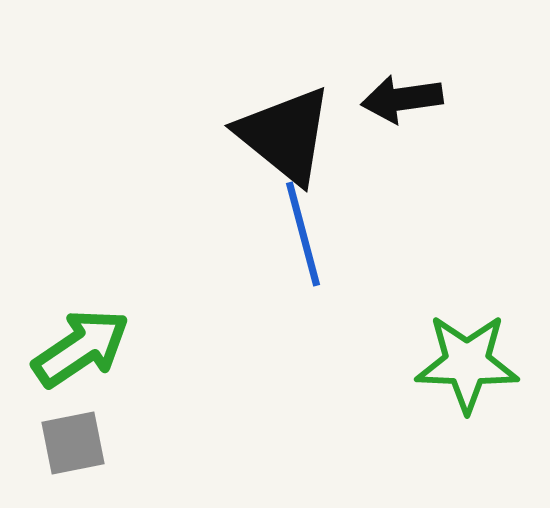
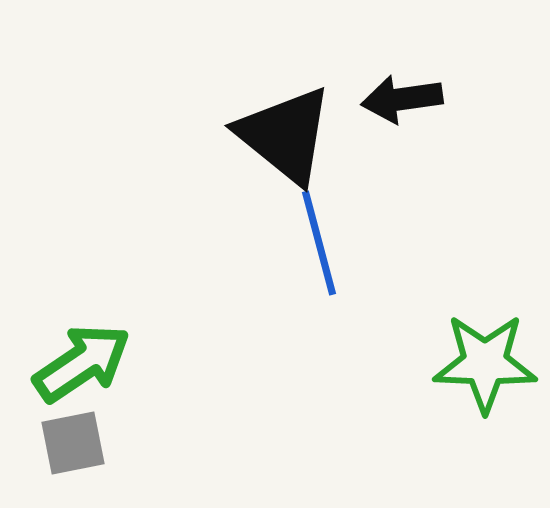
blue line: moved 16 px right, 9 px down
green arrow: moved 1 px right, 15 px down
green star: moved 18 px right
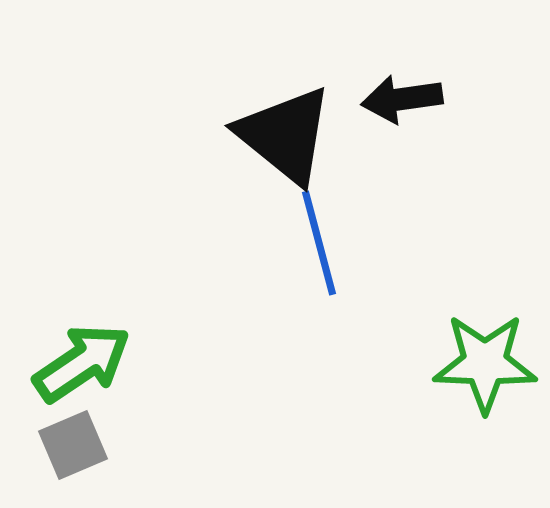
gray square: moved 2 px down; rotated 12 degrees counterclockwise
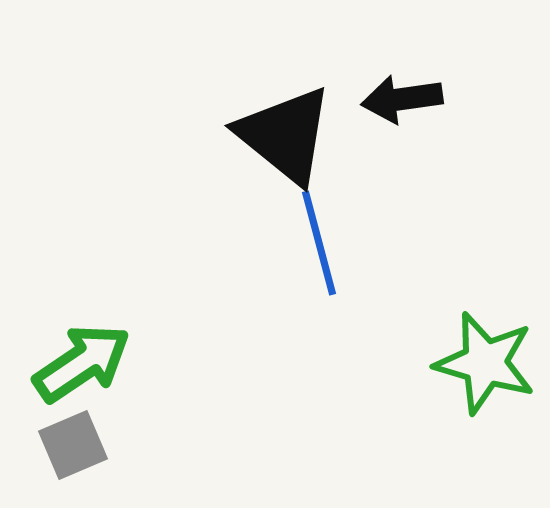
green star: rotated 14 degrees clockwise
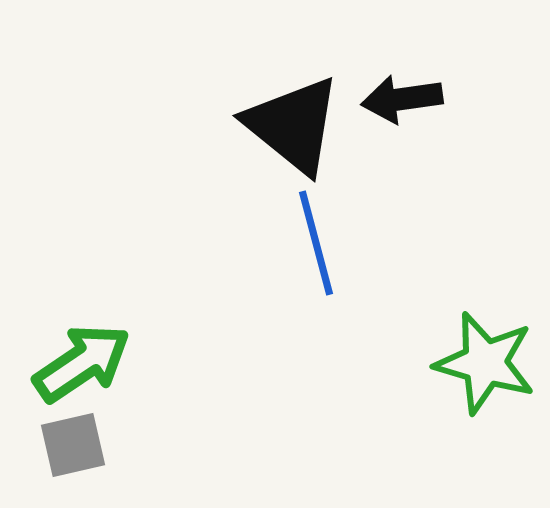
black triangle: moved 8 px right, 10 px up
blue line: moved 3 px left
gray square: rotated 10 degrees clockwise
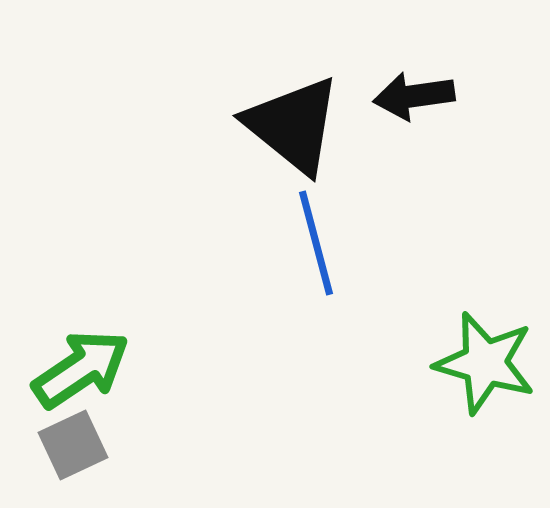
black arrow: moved 12 px right, 3 px up
green arrow: moved 1 px left, 6 px down
gray square: rotated 12 degrees counterclockwise
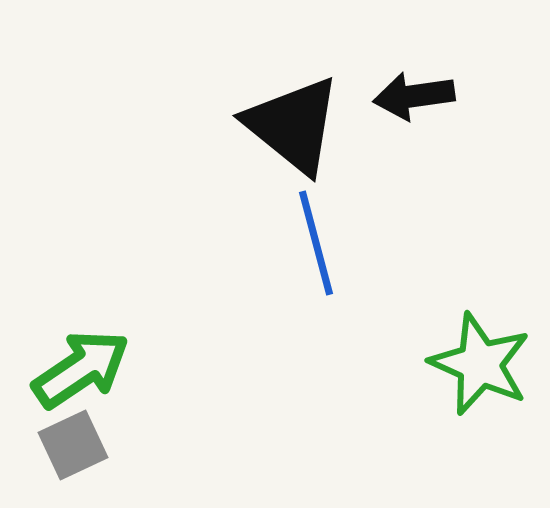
green star: moved 5 px left, 1 px down; rotated 8 degrees clockwise
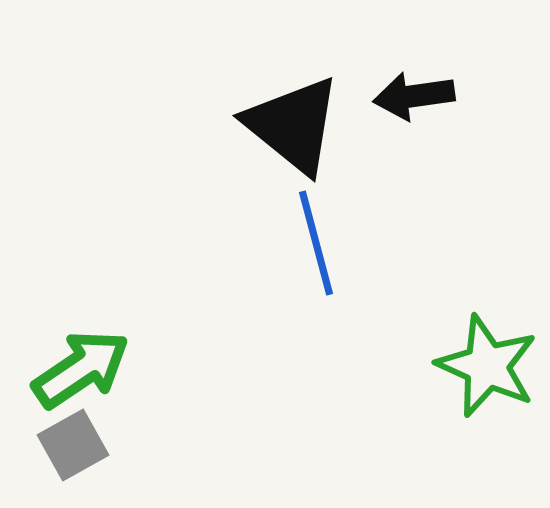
green star: moved 7 px right, 2 px down
gray square: rotated 4 degrees counterclockwise
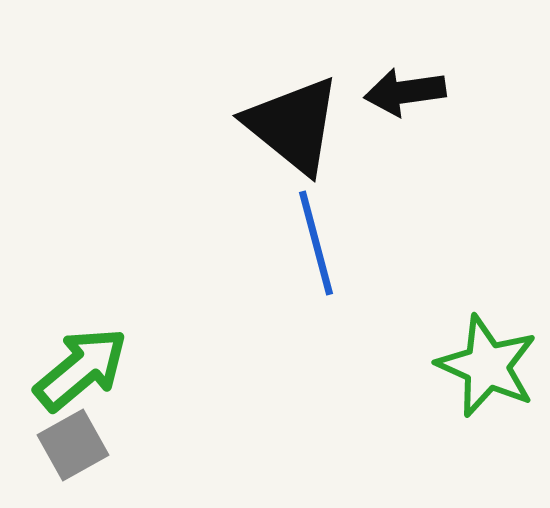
black arrow: moved 9 px left, 4 px up
green arrow: rotated 6 degrees counterclockwise
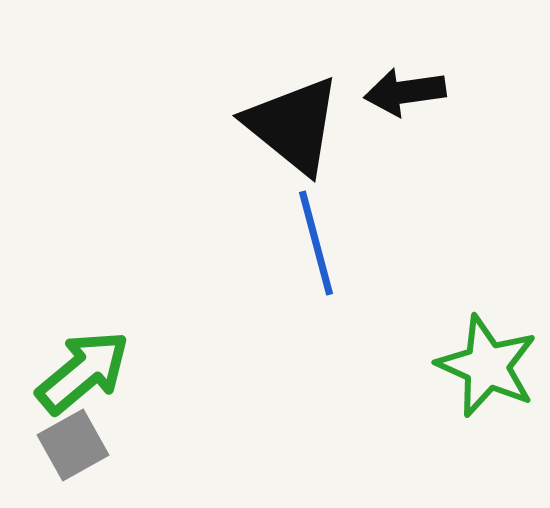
green arrow: moved 2 px right, 3 px down
